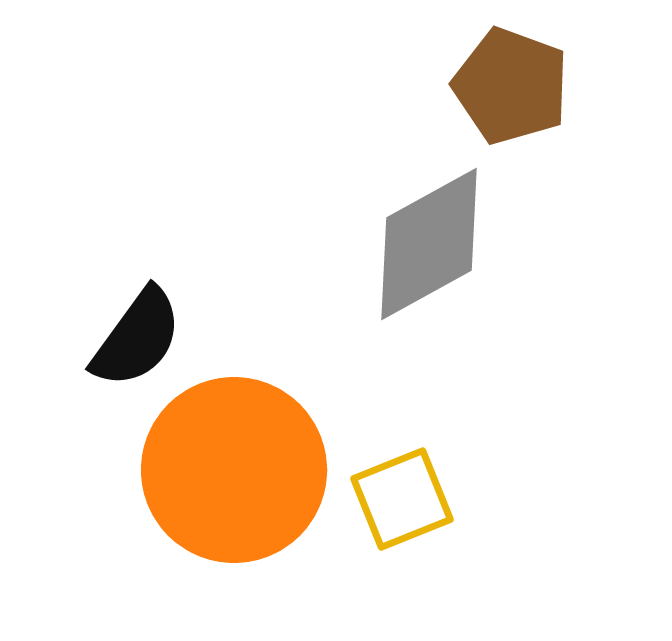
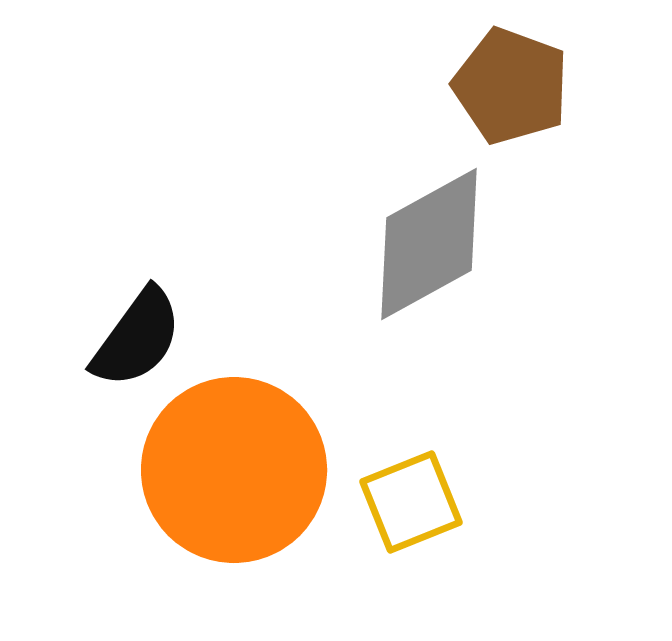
yellow square: moved 9 px right, 3 px down
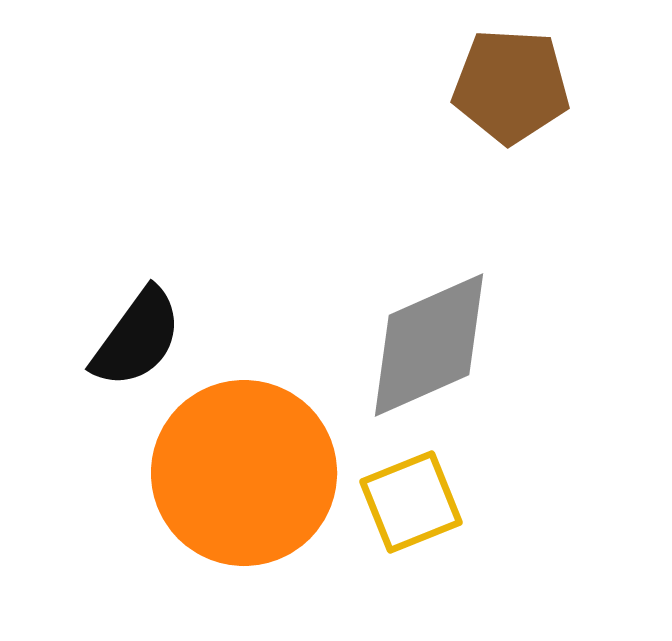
brown pentagon: rotated 17 degrees counterclockwise
gray diamond: moved 101 px down; rotated 5 degrees clockwise
orange circle: moved 10 px right, 3 px down
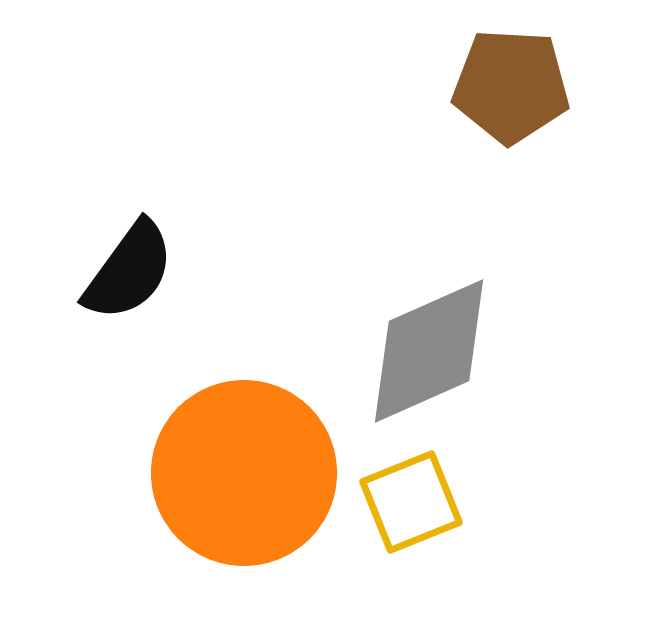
black semicircle: moved 8 px left, 67 px up
gray diamond: moved 6 px down
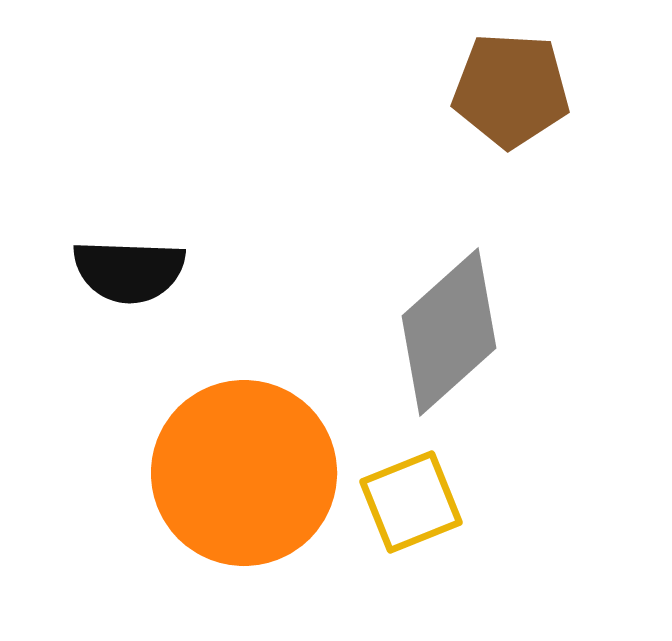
brown pentagon: moved 4 px down
black semicircle: rotated 56 degrees clockwise
gray diamond: moved 20 px right, 19 px up; rotated 18 degrees counterclockwise
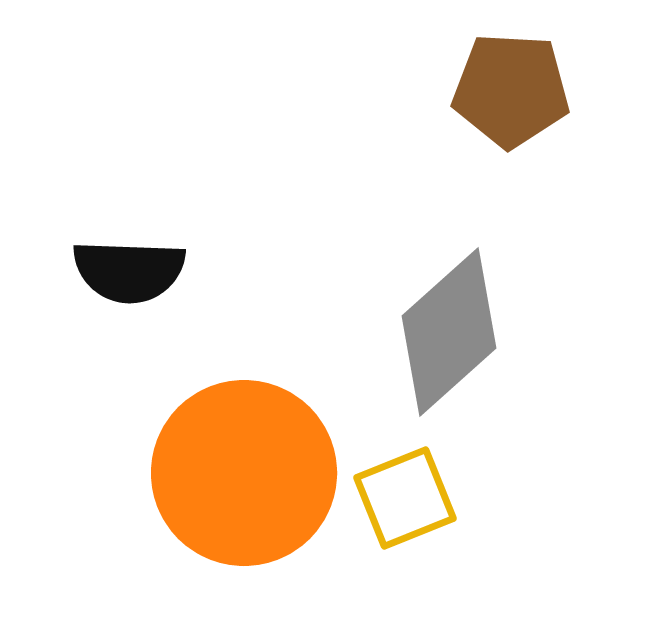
yellow square: moved 6 px left, 4 px up
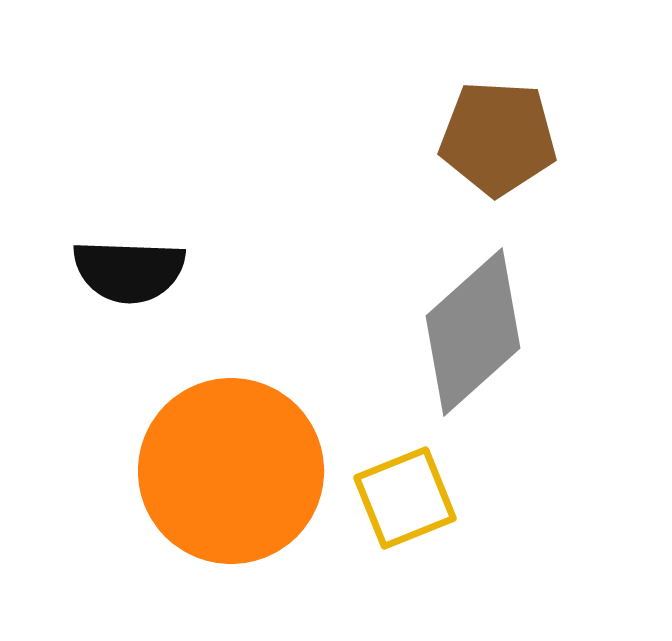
brown pentagon: moved 13 px left, 48 px down
gray diamond: moved 24 px right
orange circle: moved 13 px left, 2 px up
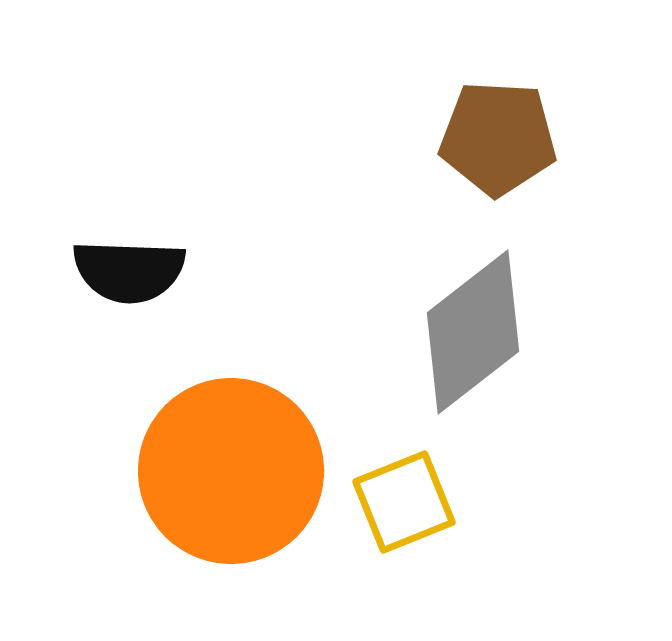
gray diamond: rotated 4 degrees clockwise
yellow square: moved 1 px left, 4 px down
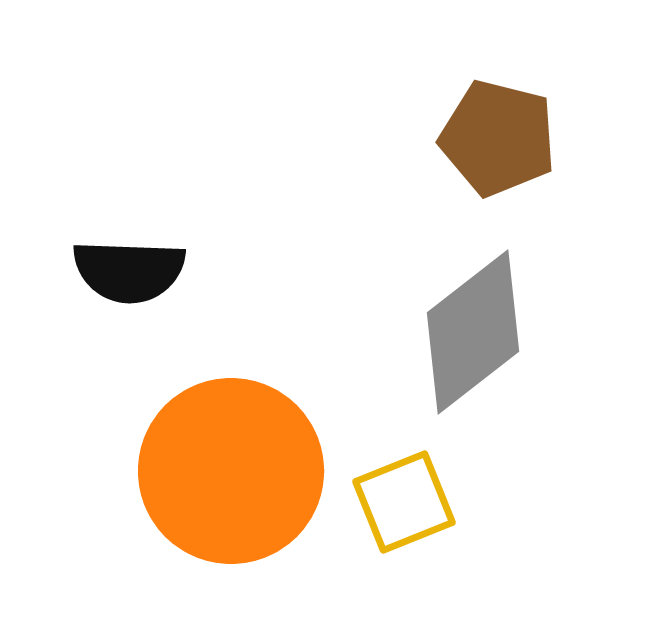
brown pentagon: rotated 11 degrees clockwise
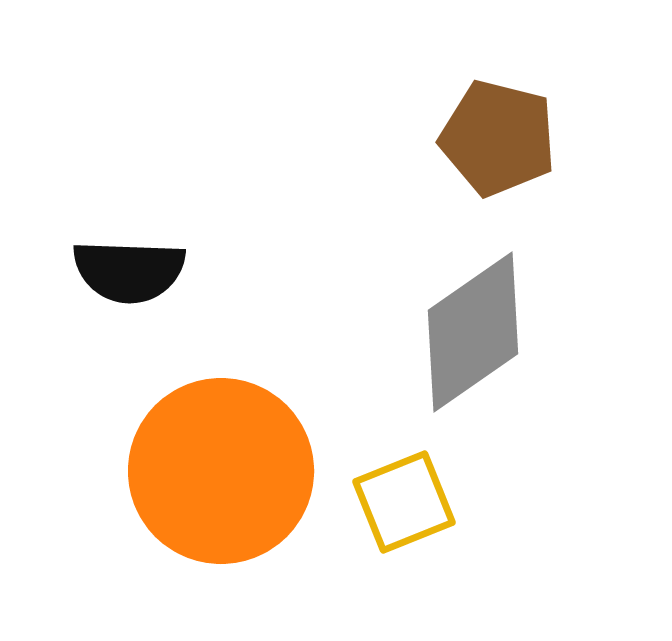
gray diamond: rotated 3 degrees clockwise
orange circle: moved 10 px left
